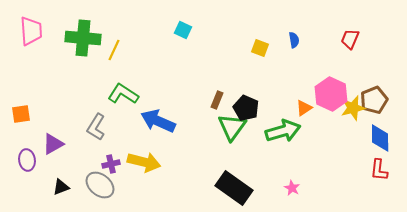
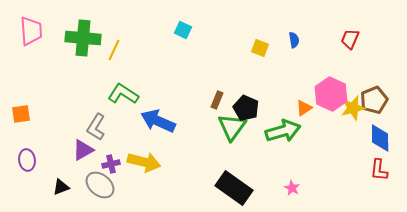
purple triangle: moved 30 px right, 6 px down
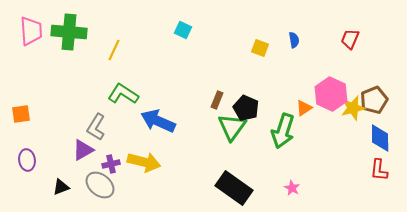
green cross: moved 14 px left, 6 px up
green arrow: rotated 124 degrees clockwise
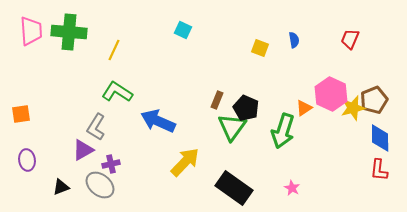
green L-shape: moved 6 px left, 2 px up
yellow arrow: moved 41 px right; rotated 60 degrees counterclockwise
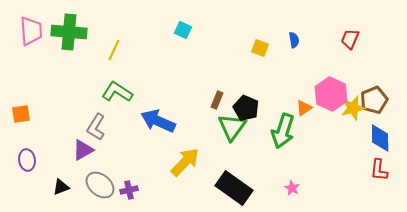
purple cross: moved 18 px right, 26 px down
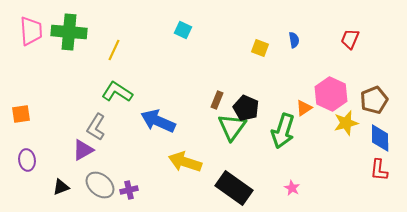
yellow star: moved 7 px left, 15 px down
yellow arrow: rotated 116 degrees counterclockwise
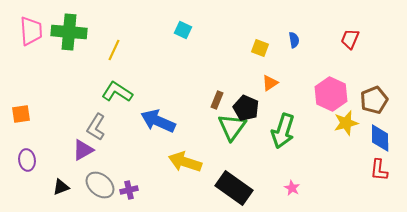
orange triangle: moved 34 px left, 25 px up
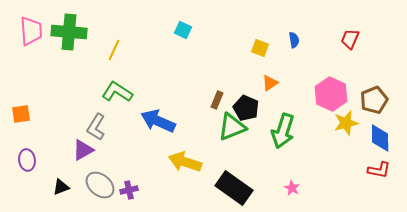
green triangle: rotated 32 degrees clockwise
red L-shape: rotated 85 degrees counterclockwise
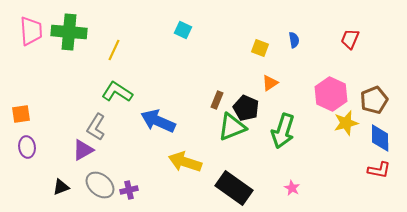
purple ellipse: moved 13 px up
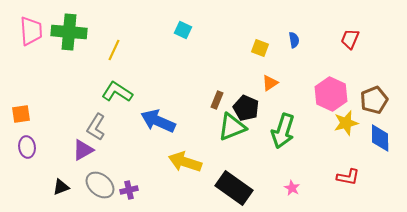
red L-shape: moved 31 px left, 7 px down
